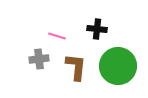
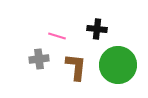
green circle: moved 1 px up
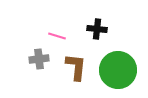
green circle: moved 5 px down
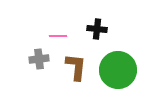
pink line: moved 1 px right; rotated 18 degrees counterclockwise
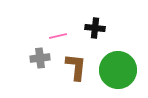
black cross: moved 2 px left, 1 px up
pink line: rotated 12 degrees counterclockwise
gray cross: moved 1 px right, 1 px up
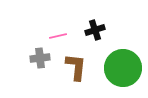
black cross: moved 2 px down; rotated 24 degrees counterclockwise
green circle: moved 5 px right, 2 px up
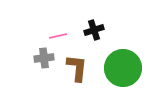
black cross: moved 1 px left
gray cross: moved 4 px right
brown L-shape: moved 1 px right, 1 px down
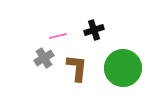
gray cross: rotated 24 degrees counterclockwise
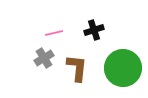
pink line: moved 4 px left, 3 px up
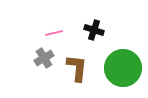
black cross: rotated 36 degrees clockwise
